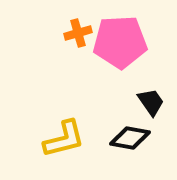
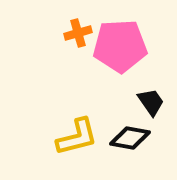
pink pentagon: moved 4 px down
yellow L-shape: moved 13 px right, 2 px up
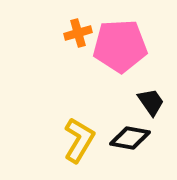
yellow L-shape: moved 2 px right, 3 px down; rotated 45 degrees counterclockwise
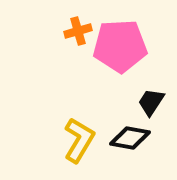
orange cross: moved 2 px up
black trapezoid: rotated 112 degrees counterclockwise
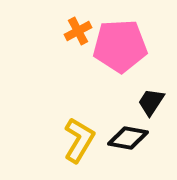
orange cross: rotated 12 degrees counterclockwise
black diamond: moved 2 px left
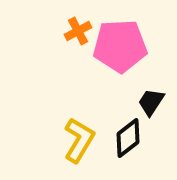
black diamond: rotated 48 degrees counterclockwise
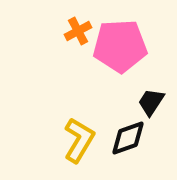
black diamond: rotated 18 degrees clockwise
